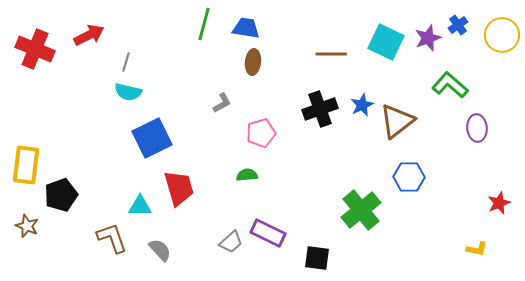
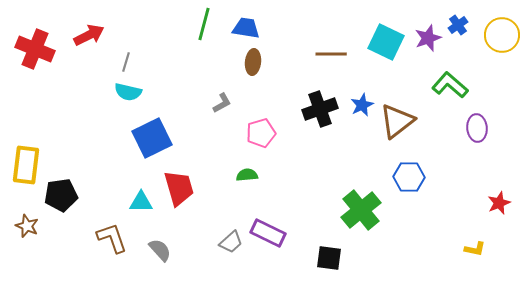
black pentagon: rotated 12 degrees clockwise
cyan triangle: moved 1 px right, 4 px up
yellow L-shape: moved 2 px left
black square: moved 12 px right
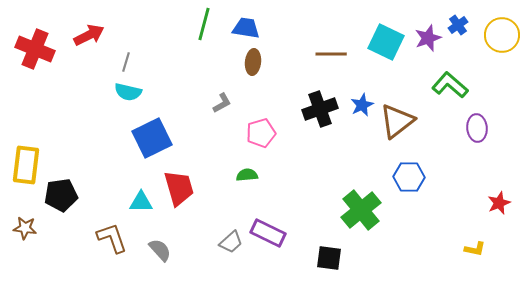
brown star: moved 2 px left, 2 px down; rotated 15 degrees counterclockwise
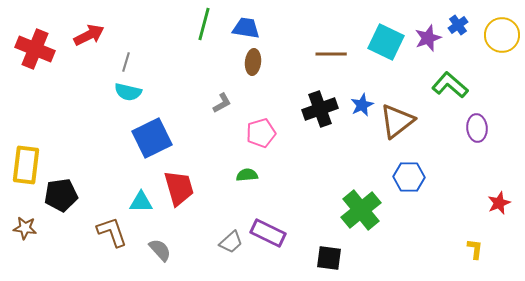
brown L-shape: moved 6 px up
yellow L-shape: rotated 95 degrees counterclockwise
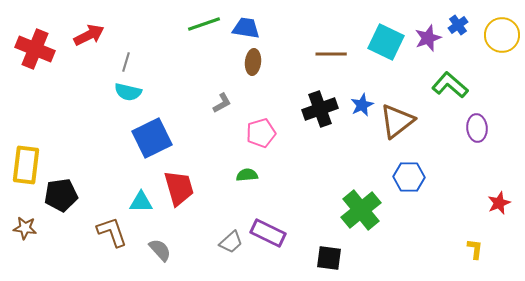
green line: rotated 56 degrees clockwise
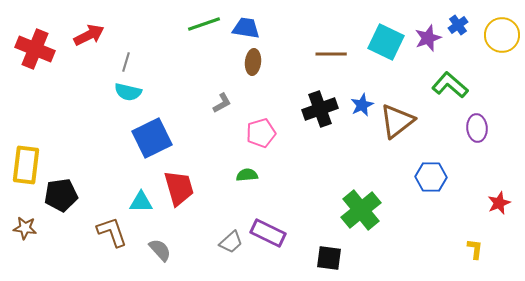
blue hexagon: moved 22 px right
